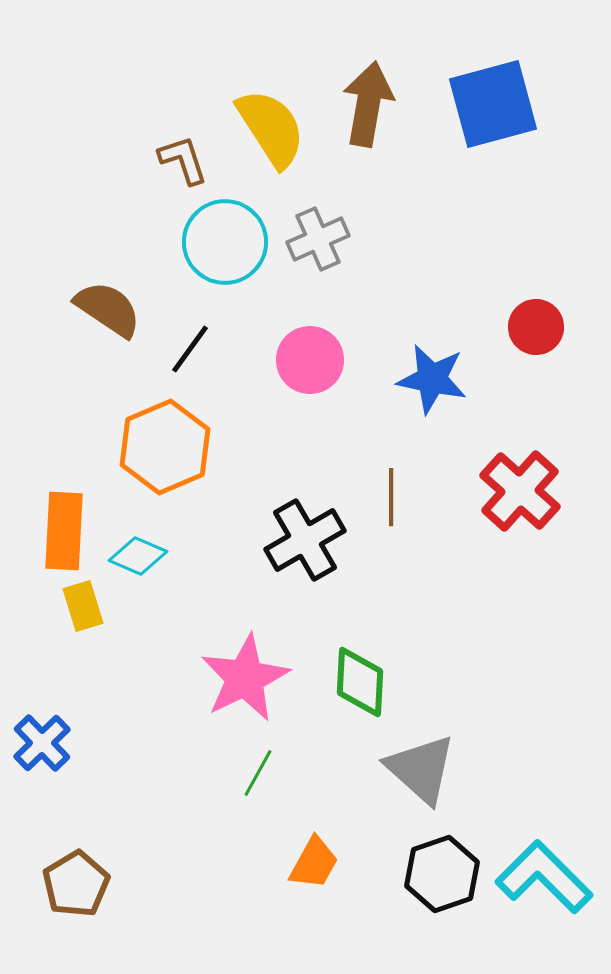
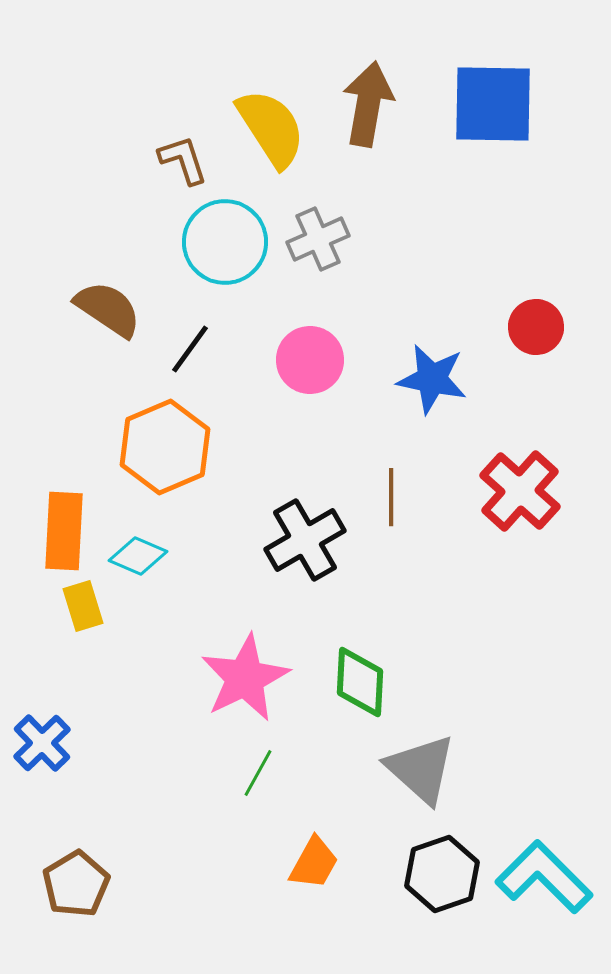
blue square: rotated 16 degrees clockwise
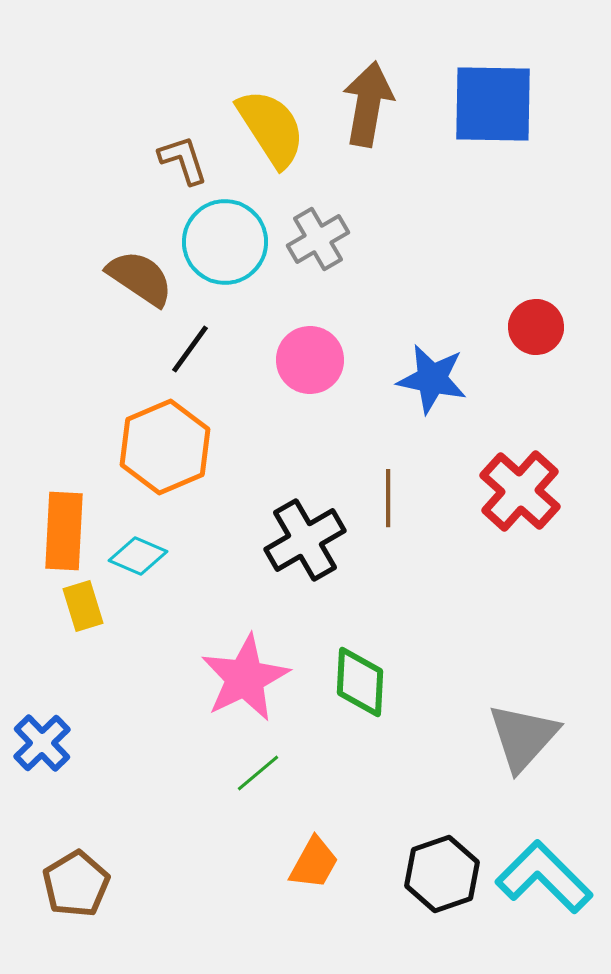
gray cross: rotated 6 degrees counterclockwise
brown semicircle: moved 32 px right, 31 px up
brown line: moved 3 px left, 1 px down
gray triangle: moved 102 px right, 32 px up; rotated 30 degrees clockwise
green line: rotated 21 degrees clockwise
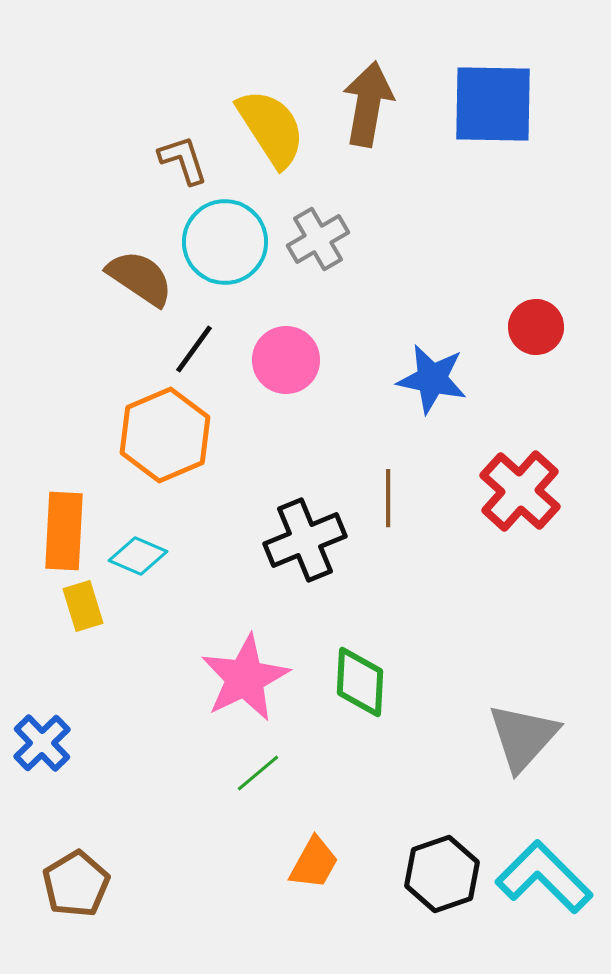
black line: moved 4 px right
pink circle: moved 24 px left
orange hexagon: moved 12 px up
black cross: rotated 8 degrees clockwise
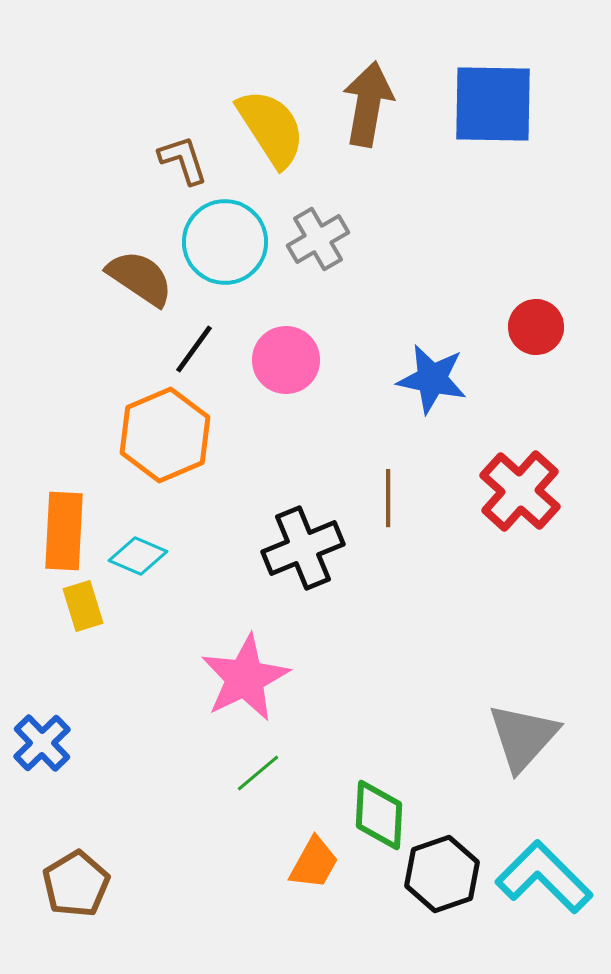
black cross: moved 2 px left, 8 px down
green diamond: moved 19 px right, 133 px down
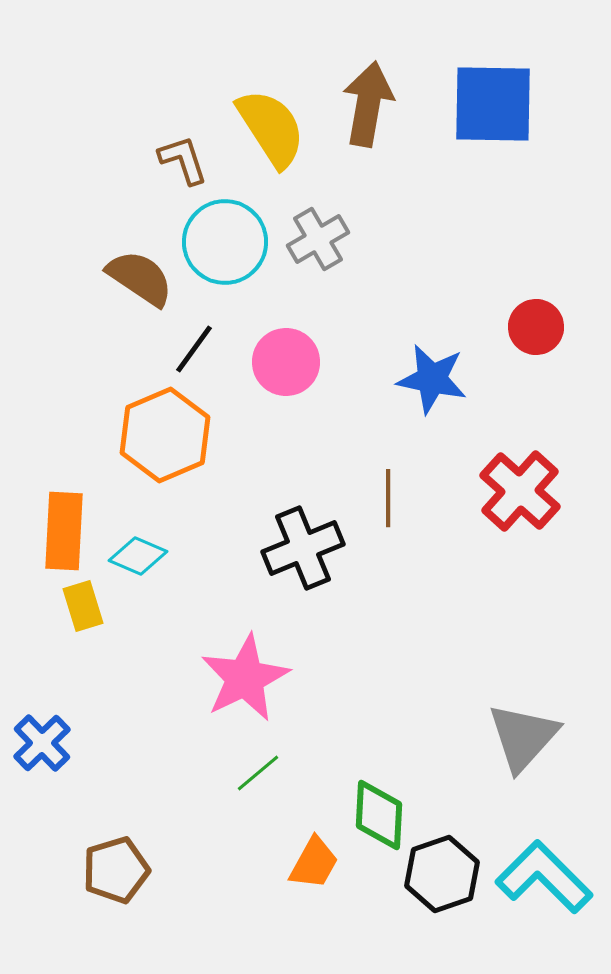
pink circle: moved 2 px down
brown pentagon: moved 40 px right, 14 px up; rotated 14 degrees clockwise
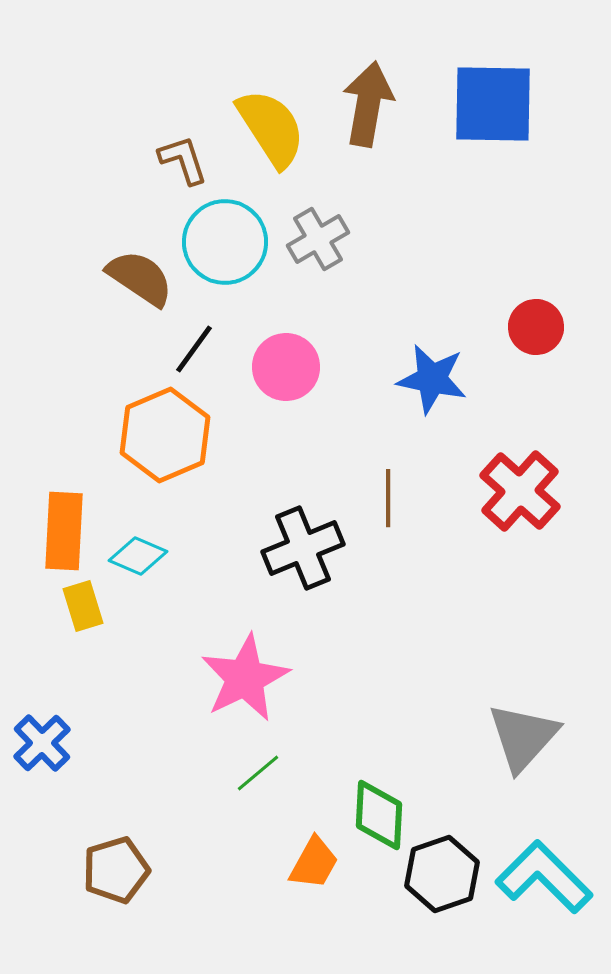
pink circle: moved 5 px down
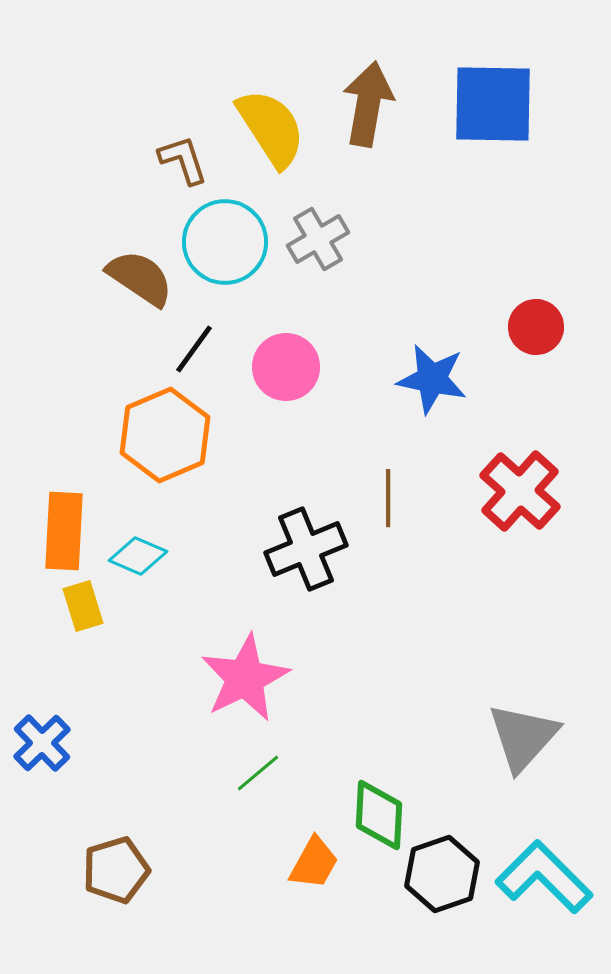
black cross: moved 3 px right, 1 px down
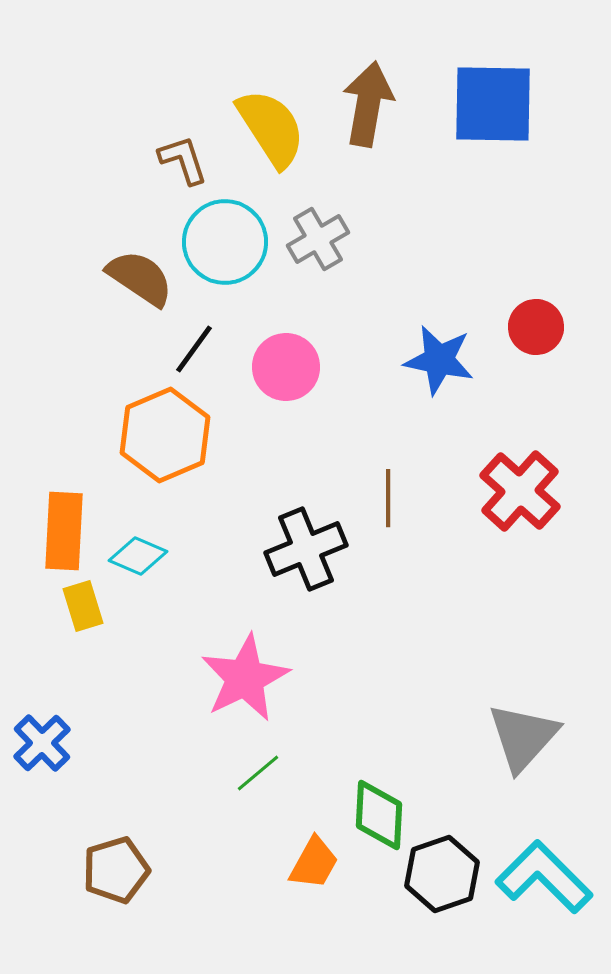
blue star: moved 7 px right, 19 px up
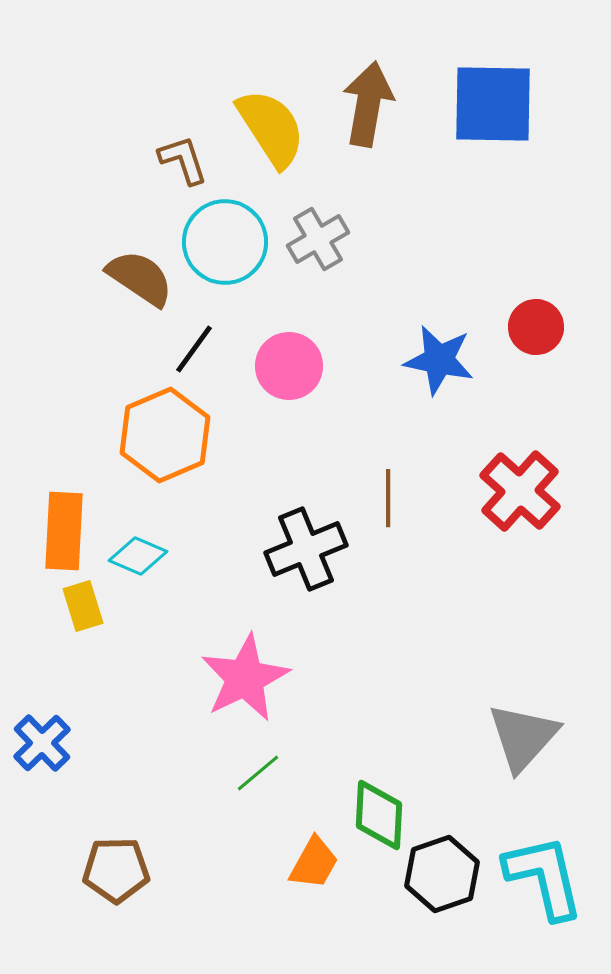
pink circle: moved 3 px right, 1 px up
brown pentagon: rotated 16 degrees clockwise
cyan L-shape: rotated 32 degrees clockwise
